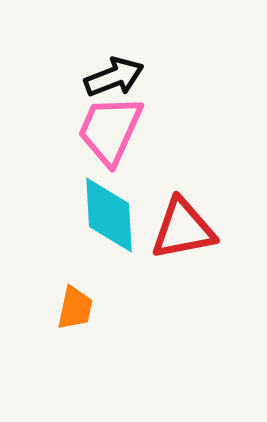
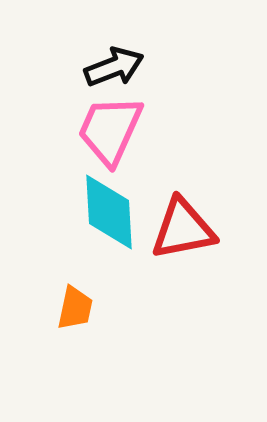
black arrow: moved 10 px up
cyan diamond: moved 3 px up
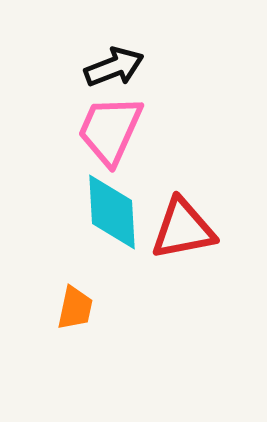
cyan diamond: moved 3 px right
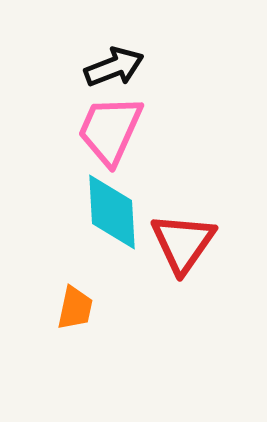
red triangle: moved 14 px down; rotated 44 degrees counterclockwise
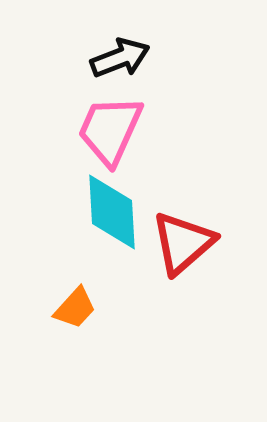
black arrow: moved 6 px right, 9 px up
red triangle: rotated 14 degrees clockwise
orange trapezoid: rotated 30 degrees clockwise
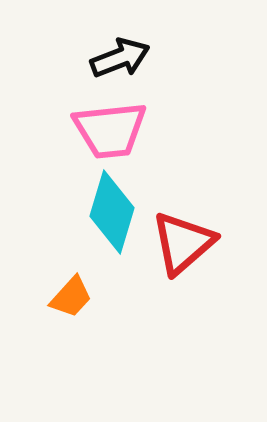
pink trapezoid: rotated 120 degrees counterclockwise
cyan diamond: rotated 20 degrees clockwise
orange trapezoid: moved 4 px left, 11 px up
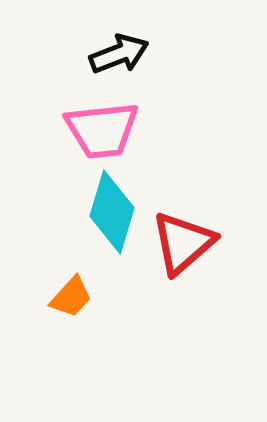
black arrow: moved 1 px left, 4 px up
pink trapezoid: moved 8 px left
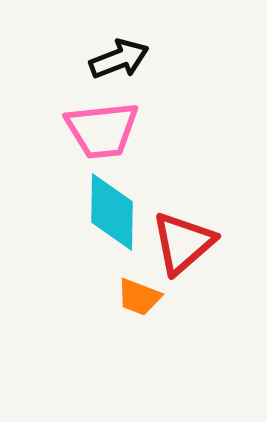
black arrow: moved 5 px down
cyan diamond: rotated 16 degrees counterclockwise
orange trapezoid: moved 68 px right; rotated 69 degrees clockwise
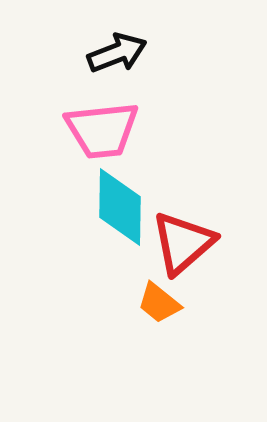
black arrow: moved 2 px left, 6 px up
cyan diamond: moved 8 px right, 5 px up
orange trapezoid: moved 20 px right, 6 px down; rotated 18 degrees clockwise
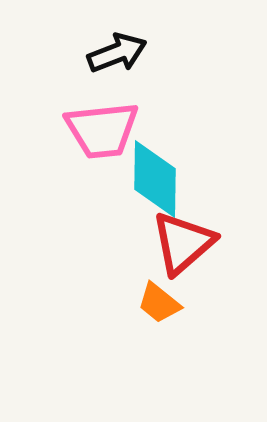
cyan diamond: moved 35 px right, 28 px up
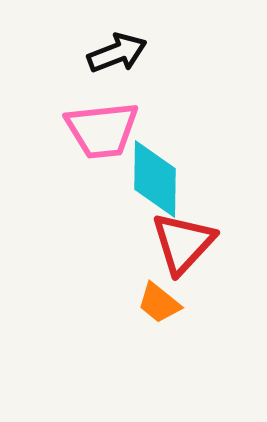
red triangle: rotated 6 degrees counterclockwise
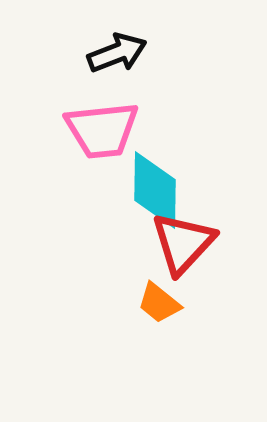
cyan diamond: moved 11 px down
